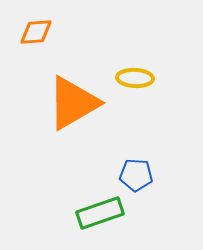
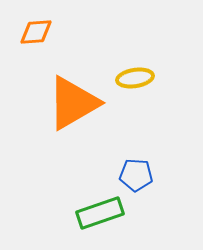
yellow ellipse: rotated 12 degrees counterclockwise
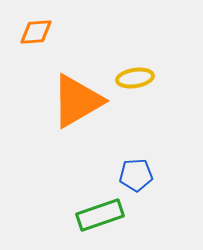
orange triangle: moved 4 px right, 2 px up
blue pentagon: rotated 8 degrees counterclockwise
green rectangle: moved 2 px down
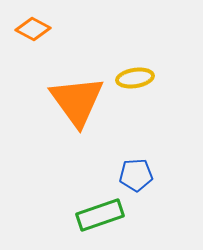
orange diamond: moved 3 px left, 3 px up; rotated 32 degrees clockwise
orange triangle: rotated 36 degrees counterclockwise
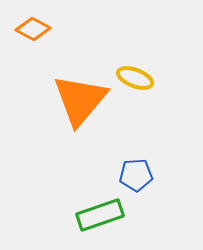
yellow ellipse: rotated 30 degrees clockwise
orange triangle: moved 3 px right, 1 px up; rotated 16 degrees clockwise
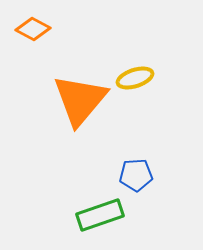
yellow ellipse: rotated 39 degrees counterclockwise
